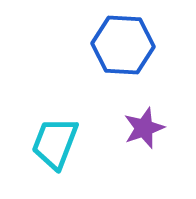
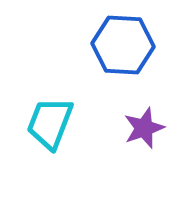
cyan trapezoid: moved 5 px left, 20 px up
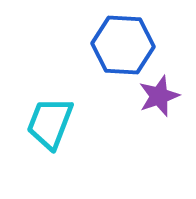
purple star: moved 15 px right, 32 px up
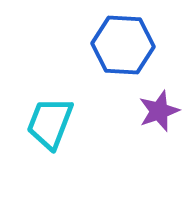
purple star: moved 15 px down
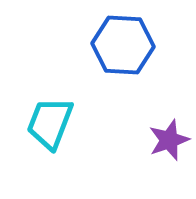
purple star: moved 10 px right, 29 px down
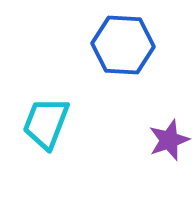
cyan trapezoid: moved 4 px left
